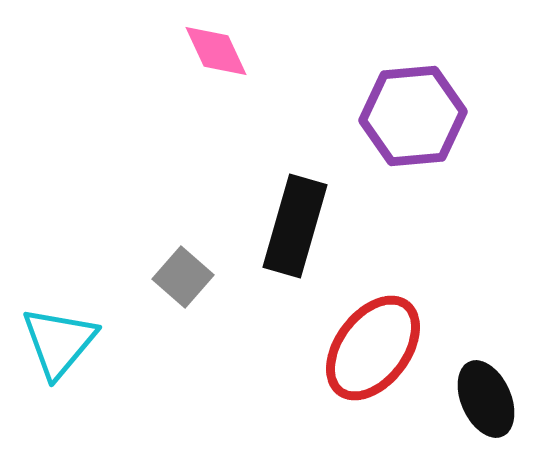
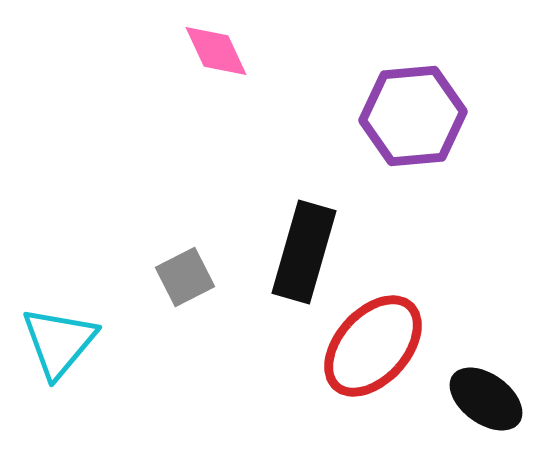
black rectangle: moved 9 px right, 26 px down
gray square: moved 2 px right; rotated 22 degrees clockwise
red ellipse: moved 2 px up; rotated 5 degrees clockwise
black ellipse: rotated 30 degrees counterclockwise
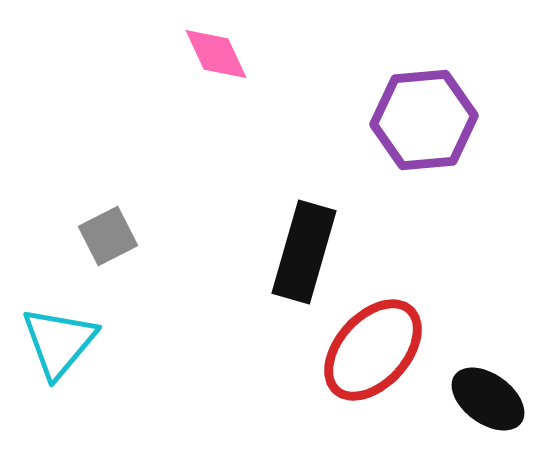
pink diamond: moved 3 px down
purple hexagon: moved 11 px right, 4 px down
gray square: moved 77 px left, 41 px up
red ellipse: moved 4 px down
black ellipse: moved 2 px right
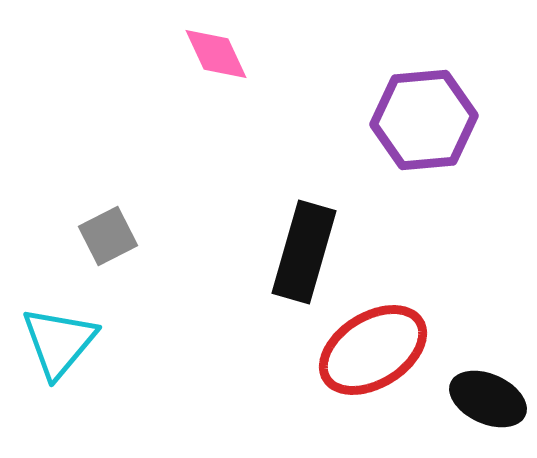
red ellipse: rotated 16 degrees clockwise
black ellipse: rotated 12 degrees counterclockwise
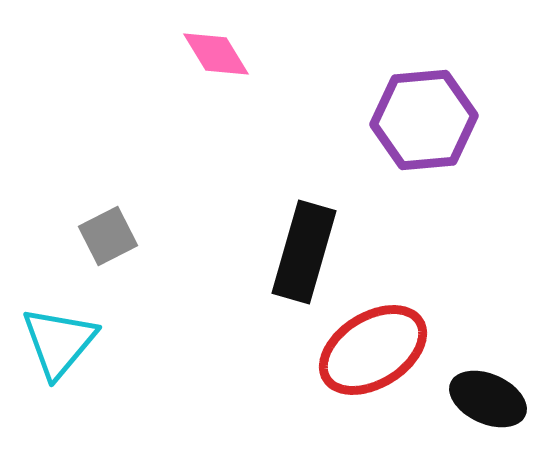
pink diamond: rotated 6 degrees counterclockwise
